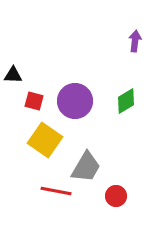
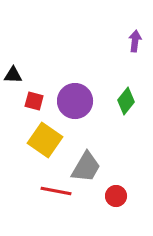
green diamond: rotated 20 degrees counterclockwise
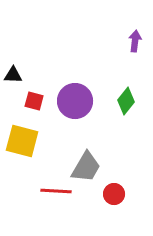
yellow square: moved 23 px left, 1 px down; rotated 20 degrees counterclockwise
red line: rotated 8 degrees counterclockwise
red circle: moved 2 px left, 2 px up
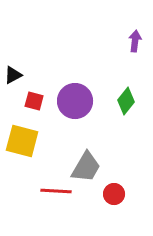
black triangle: rotated 30 degrees counterclockwise
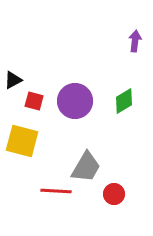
black triangle: moved 5 px down
green diamond: moved 2 px left; rotated 20 degrees clockwise
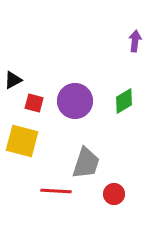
red square: moved 2 px down
gray trapezoid: moved 4 px up; rotated 12 degrees counterclockwise
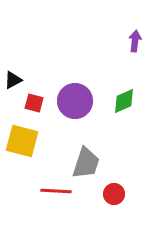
green diamond: rotated 8 degrees clockwise
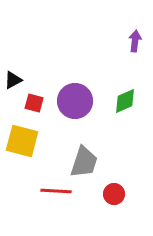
green diamond: moved 1 px right
gray trapezoid: moved 2 px left, 1 px up
